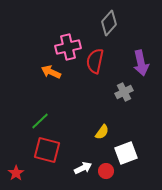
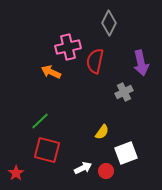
gray diamond: rotated 15 degrees counterclockwise
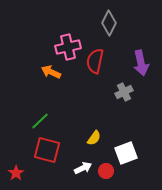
yellow semicircle: moved 8 px left, 6 px down
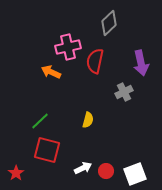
gray diamond: rotated 20 degrees clockwise
yellow semicircle: moved 6 px left, 18 px up; rotated 21 degrees counterclockwise
white square: moved 9 px right, 21 px down
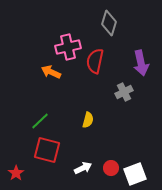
gray diamond: rotated 30 degrees counterclockwise
red circle: moved 5 px right, 3 px up
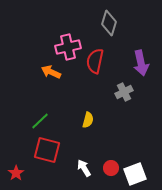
white arrow: moved 1 px right; rotated 96 degrees counterclockwise
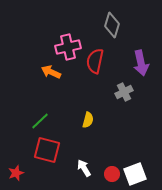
gray diamond: moved 3 px right, 2 px down
red circle: moved 1 px right, 6 px down
red star: rotated 14 degrees clockwise
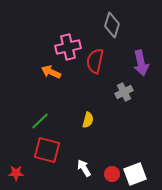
red star: rotated 21 degrees clockwise
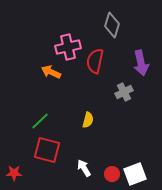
red star: moved 2 px left
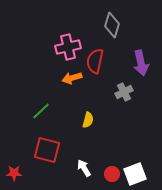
orange arrow: moved 21 px right, 6 px down; rotated 42 degrees counterclockwise
green line: moved 1 px right, 10 px up
